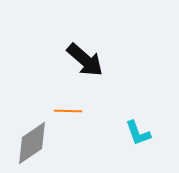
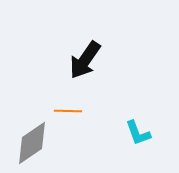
black arrow: rotated 84 degrees clockwise
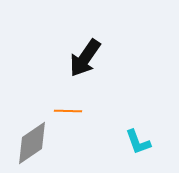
black arrow: moved 2 px up
cyan L-shape: moved 9 px down
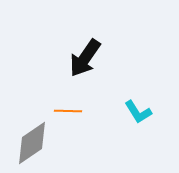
cyan L-shape: moved 30 px up; rotated 12 degrees counterclockwise
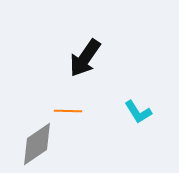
gray diamond: moved 5 px right, 1 px down
